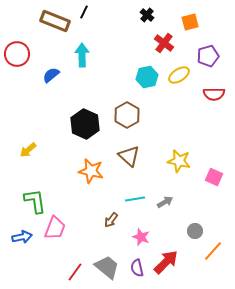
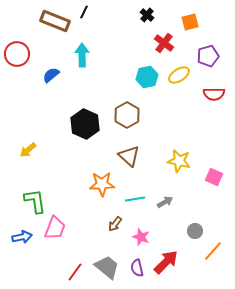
orange star: moved 11 px right, 13 px down; rotated 15 degrees counterclockwise
brown arrow: moved 4 px right, 4 px down
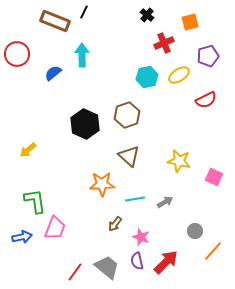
red cross: rotated 30 degrees clockwise
blue semicircle: moved 2 px right, 2 px up
red semicircle: moved 8 px left, 6 px down; rotated 25 degrees counterclockwise
brown hexagon: rotated 10 degrees clockwise
purple semicircle: moved 7 px up
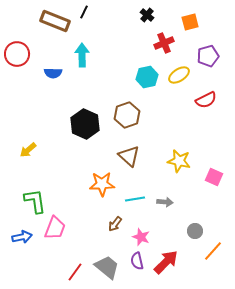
blue semicircle: rotated 138 degrees counterclockwise
gray arrow: rotated 35 degrees clockwise
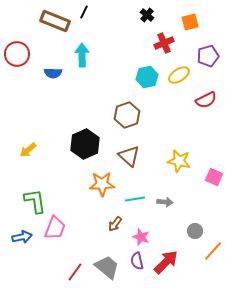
black hexagon: moved 20 px down; rotated 12 degrees clockwise
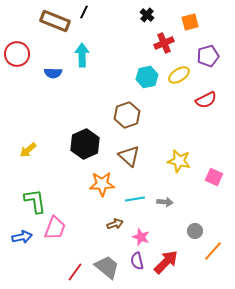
brown arrow: rotated 147 degrees counterclockwise
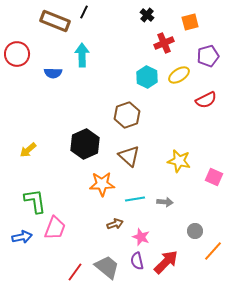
cyan hexagon: rotated 20 degrees counterclockwise
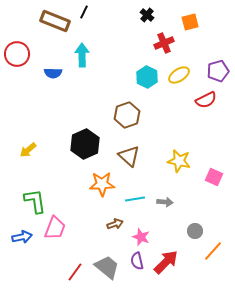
purple pentagon: moved 10 px right, 15 px down
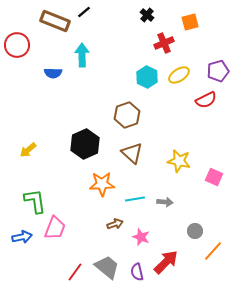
black line: rotated 24 degrees clockwise
red circle: moved 9 px up
brown triangle: moved 3 px right, 3 px up
purple semicircle: moved 11 px down
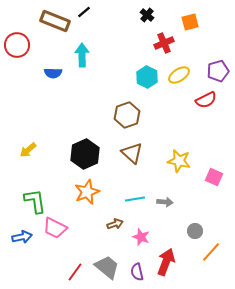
black hexagon: moved 10 px down
orange star: moved 15 px left, 8 px down; rotated 20 degrees counterclockwise
pink trapezoid: rotated 95 degrees clockwise
orange line: moved 2 px left, 1 px down
red arrow: rotated 24 degrees counterclockwise
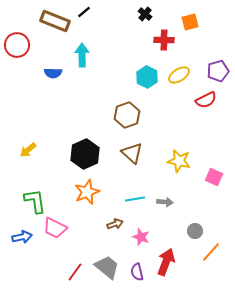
black cross: moved 2 px left, 1 px up
red cross: moved 3 px up; rotated 24 degrees clockwise
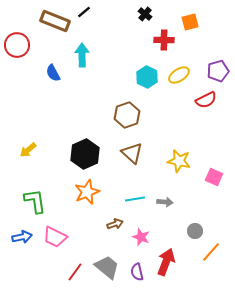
blue semicircle: rotated 60 degrees clockwise
pink trapezoid: moved 9 px down
